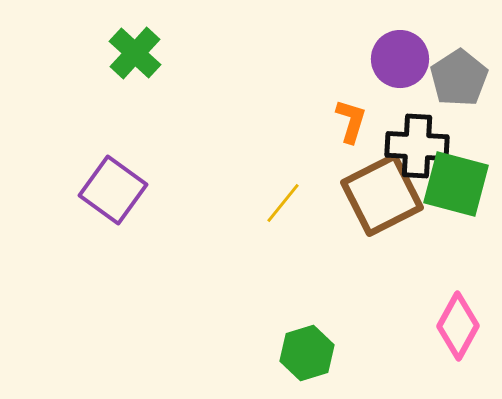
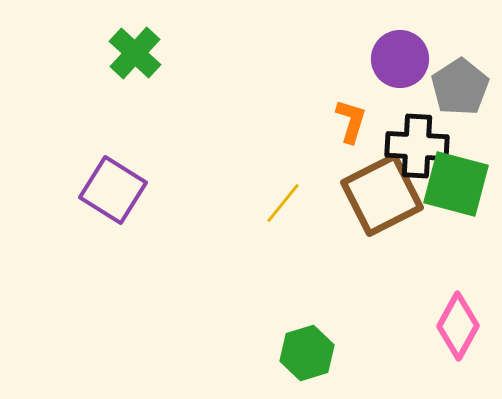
gray pentagon: moved 1 px right, 9 px down
purple square: rotated 4 degrees counterclockwise
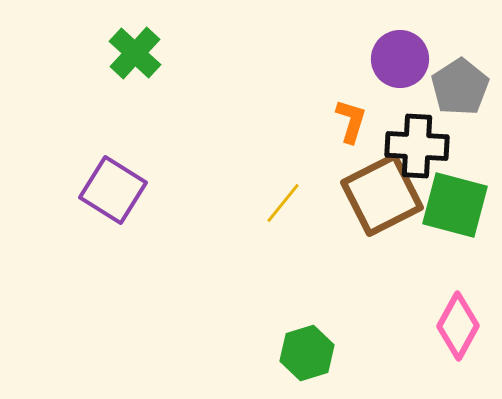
green square: moved 1 px left, 21 px down
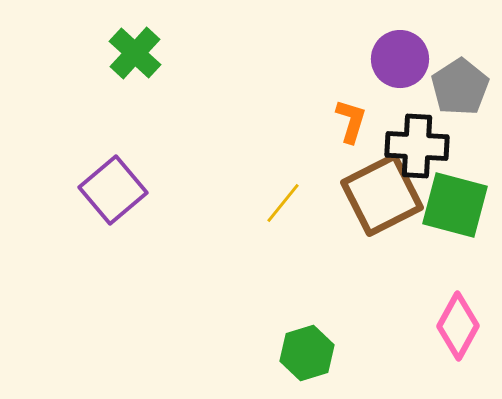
purple square: rotated 18 degrees clockwise
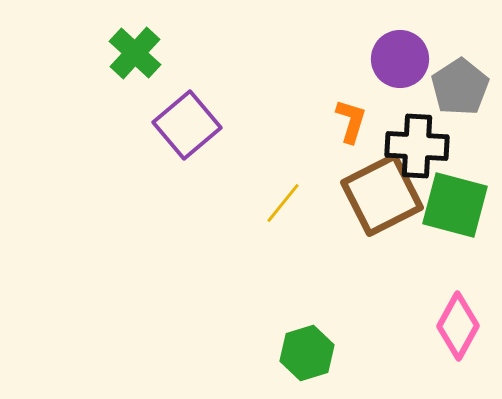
purple square: moved 74 px right, 65 px up
